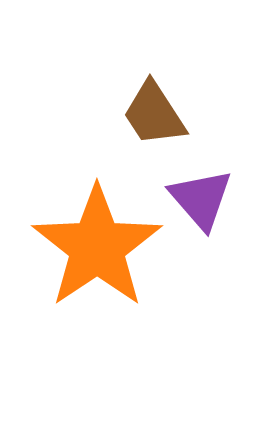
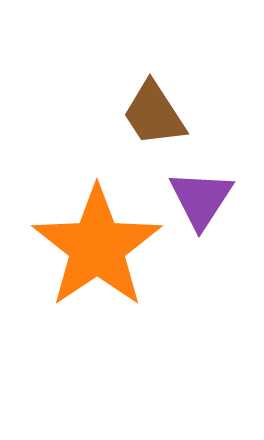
purple triangle: rotated 14 degrees clockwise
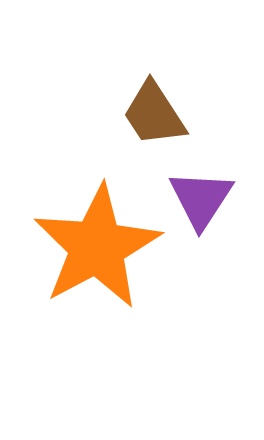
orange star: rotated 6 degrees clockwise
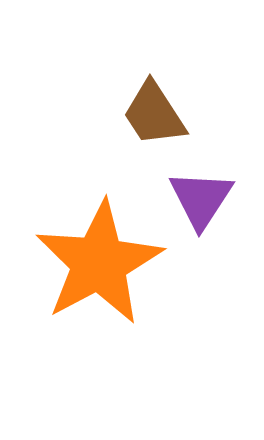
orange star: moved 2 px right, 16 px down
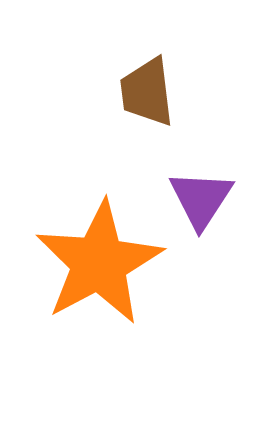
brown trapezoid: moved 7 px left, 22 px up; rotated 26 degrees clockwise
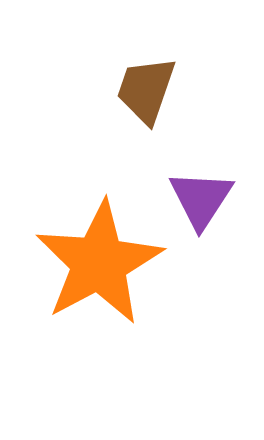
brown trapezoid: moved 1 px left, 2 px up; rotated 26 degrees clockwise
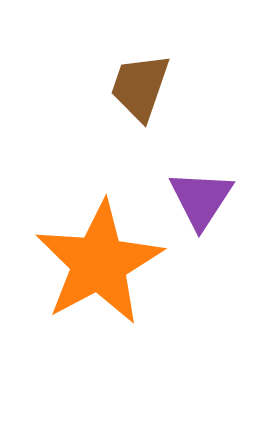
brown trapezoid: moved 6 px left, 3 px up
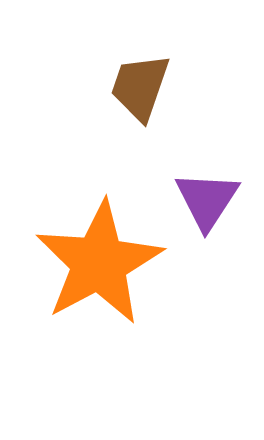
purple triangle: moved 6 px right, 1 px down
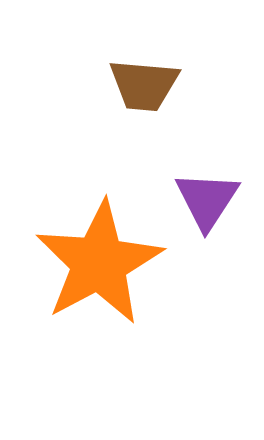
brown trapezoid: moved 4 px right, 2 px up; rotated 104 degrees counterclockwise
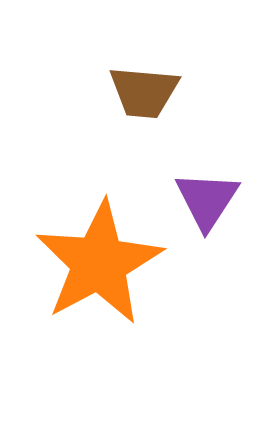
brown trapezoid: moved 7 px down
